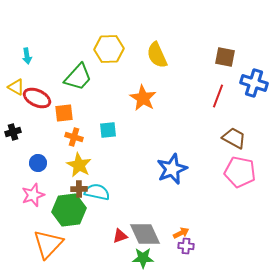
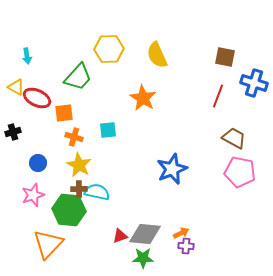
green hexagon: rotated 12 degrees clockwise
gray diamond: rotated 60 degrees counterclockwise
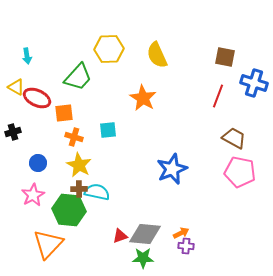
pink star: rotated 10 degrees counterclockwise
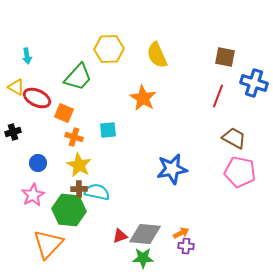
orange square: rotated 30 degrees clockwise
blue star: rotated 12 degrees clockwise
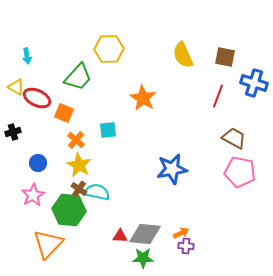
yellow semicircle: moved 26 px right
orange cross: moved 2 px right, 3 px down; rotated 24 degrees clockwise
brown cross: rotated 35 degrees clockwise
red triangle: rotated 21 degrees clockwise
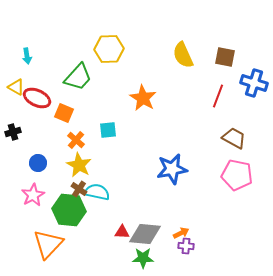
pink pentagon: moved 3 px left, 3 px down
red triangle: moved 2 px right, 4 px up
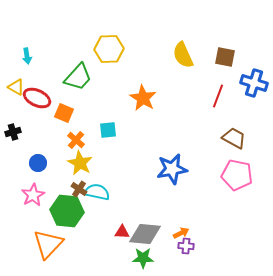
yellow star: moved 1 px right, 2 px up
green hexagon: moved 2 px left, 1 px down
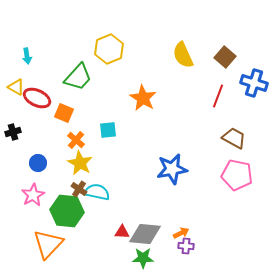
yellow hexagon: rotated 20 degrees counterclockwise
brown square: rotated 30 degrees clockwise
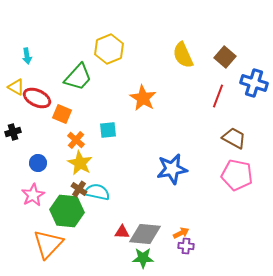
orange square: moved 2 px left, 1 px down
